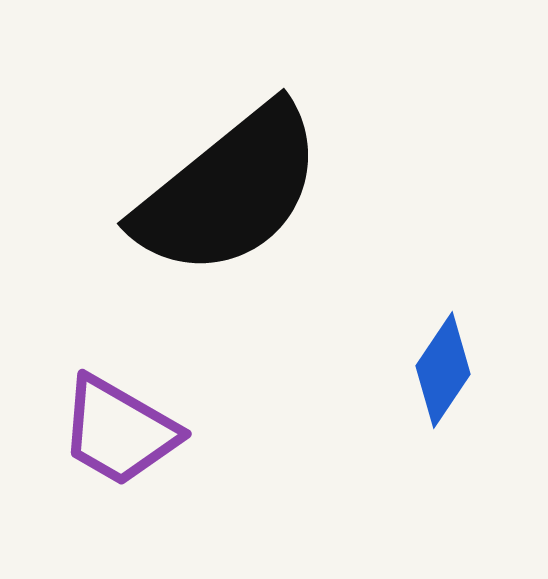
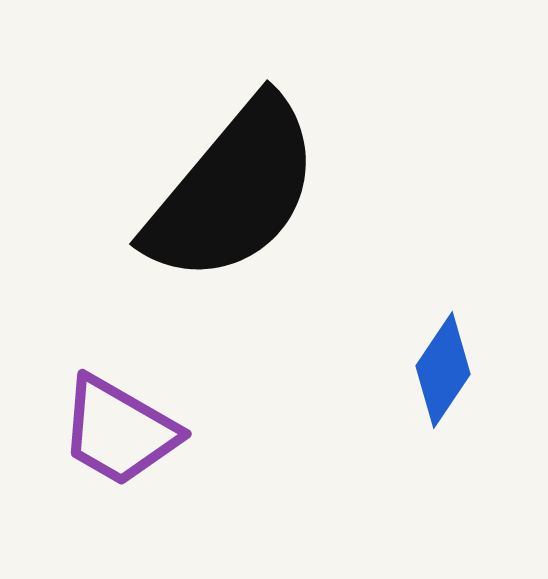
black semicircle: moved 4 px right; rotated 11 degrees counterclockwise
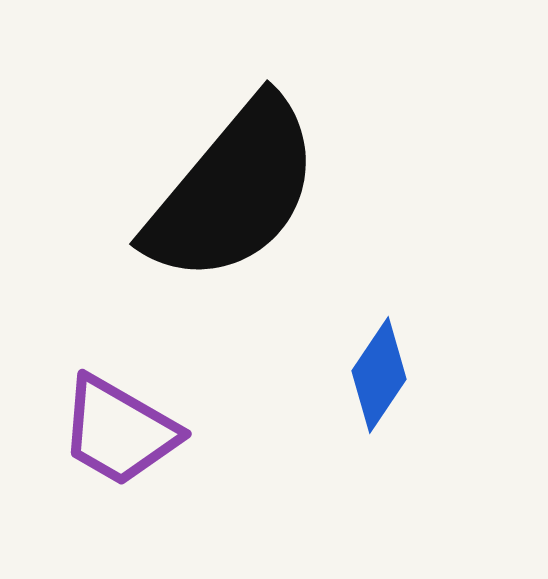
blue diamond: moved 64 px left, 5 px down
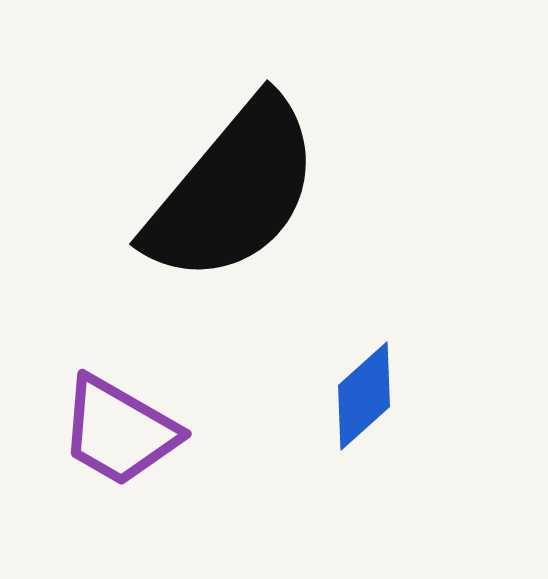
blue diamond: moved 15 px left, 21 px down; rotated 14 degrees clockwise
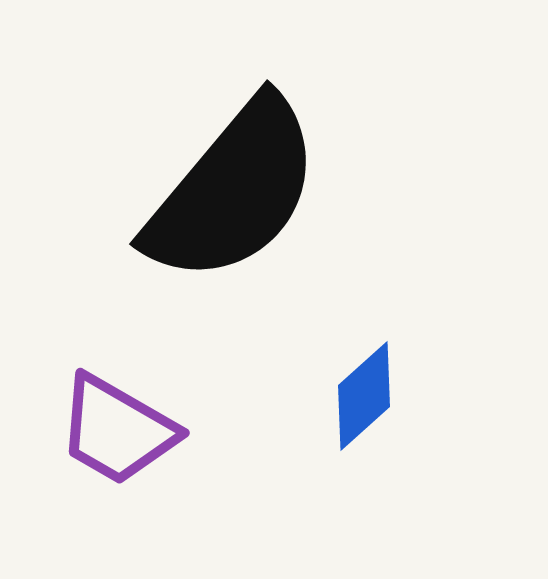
purple trapezoid: moved 2 px left, 1 px up
